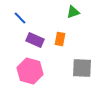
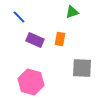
green triangle: moved 1 px left
blue line: moved 1 px left, 1 px up
pink hexagon: moved 1 px right, 11 px down
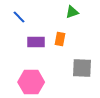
purple rectangle: moved 1 px right, 2 px down; rotated 24 degrees counterclockwise
pink hexagon: rotated 15 degrees counterclockwise
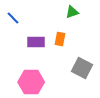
blue line: moved 6 px left, 1 px down
gray square: rotated 25 degrees clockwise
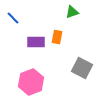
orange rectangle: moved 3 px left, 2 px up
pink hexagon: rotated 20 degrees counterclockwise
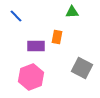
green triangle: rotated 16 degrees clockwise
blue line: moved 3 px right, 2 px up
purple rectangle: moved 4 px down
pink hexagon: moved 5 px up
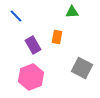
purple rectangle: moved 3 px left, 1 px up; rotated 60 degrees clockwise
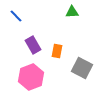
orange rectangle: moved 14 px down
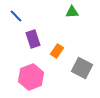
purple rectangle: moved 6 px up; rotated 12 degrees clockwise
orange rectangle: rotated 24 degrees clockwise
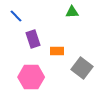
orange rectangle: rotated 56 degrees clockwise
gray square: rotated 10 degrees clockwise
pink hexagon: rotated 20 degrees clockwise
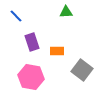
green triangle: moved 6 px left
purple rectangle: moved 1 px left, 3 px down
gray square: moved 2 px down
pink hexagon: rotated 10 degrees clockwise
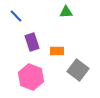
gray square: moved 4 px left
pink hexagon: rotated 10 degrees clockwise
